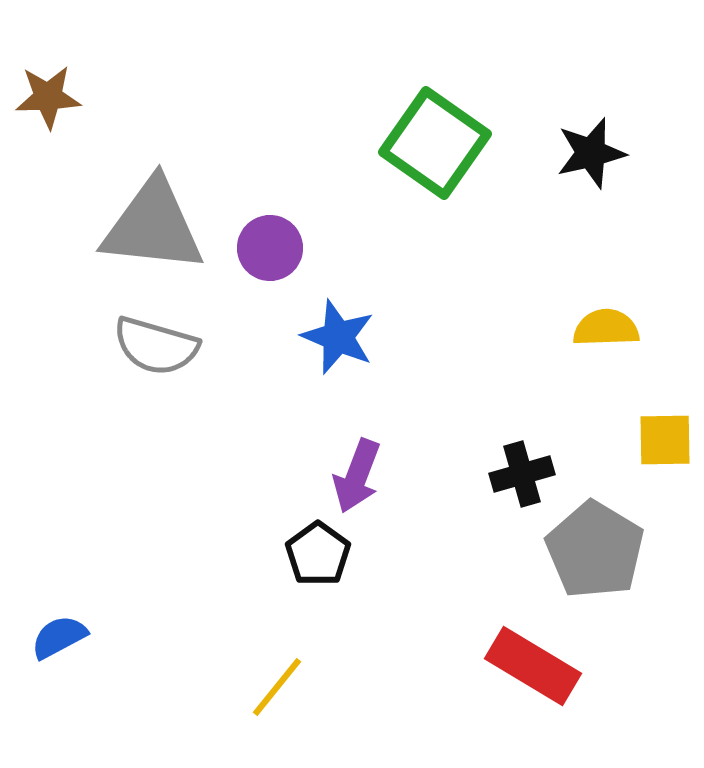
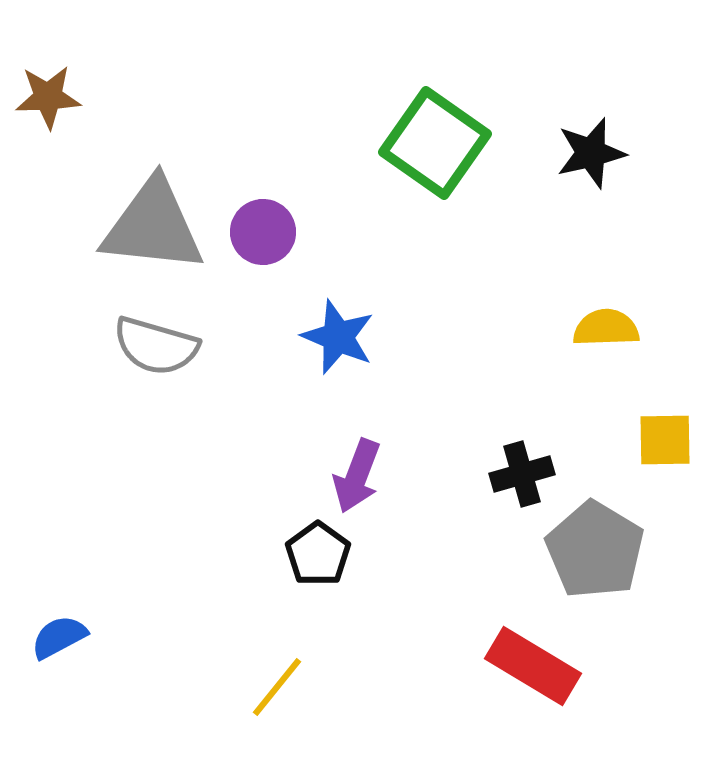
purple circle: moved 7 px left, 16 px up
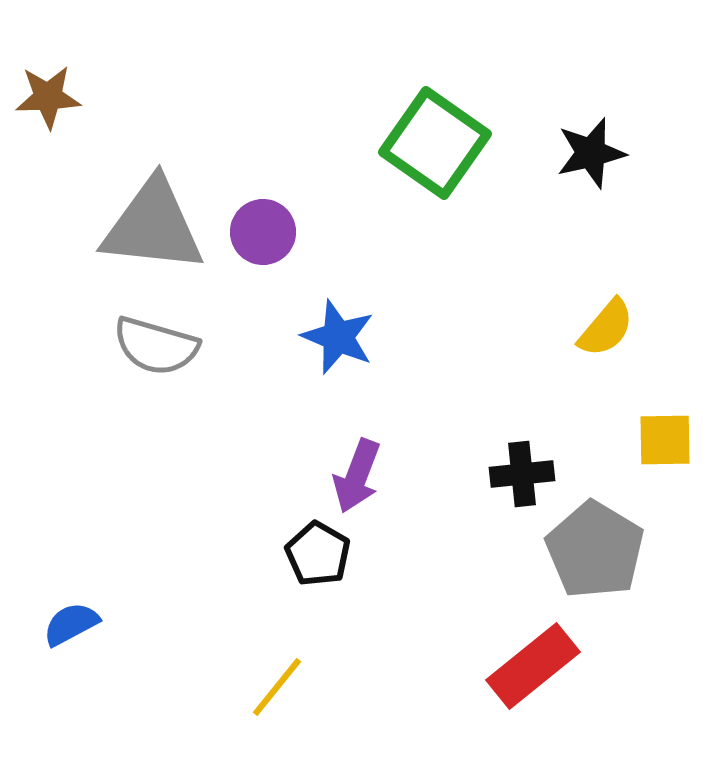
yellow semicircle: rotated 132 degrees clockwise
black cross: rotated 10 degrees clockwise
black pentagon: rotated 6 degrees counterclockwise
blue semicircle: moved 12 px right, 13 px up
red rectangle: rotated 70 degrees counterclockwise
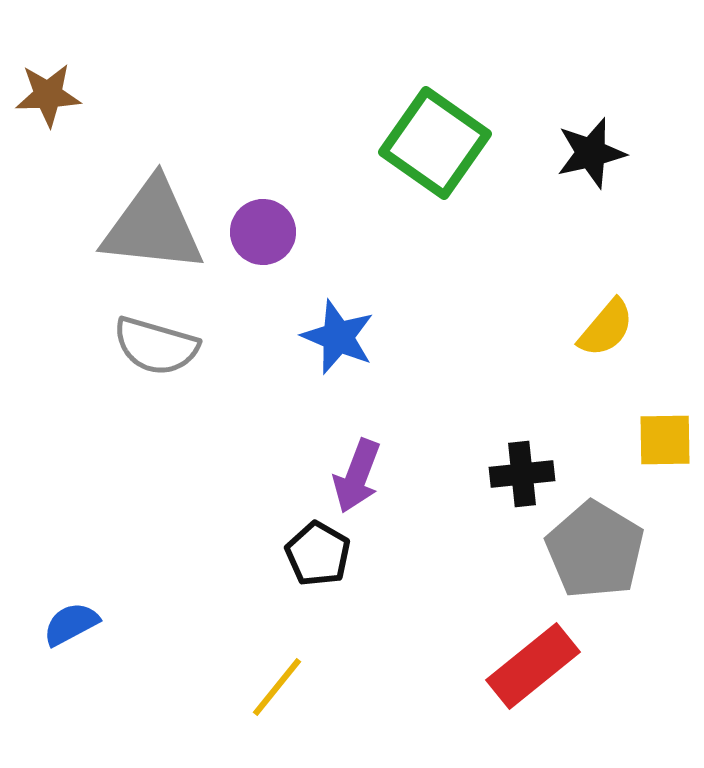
brown star: moved 2 px up
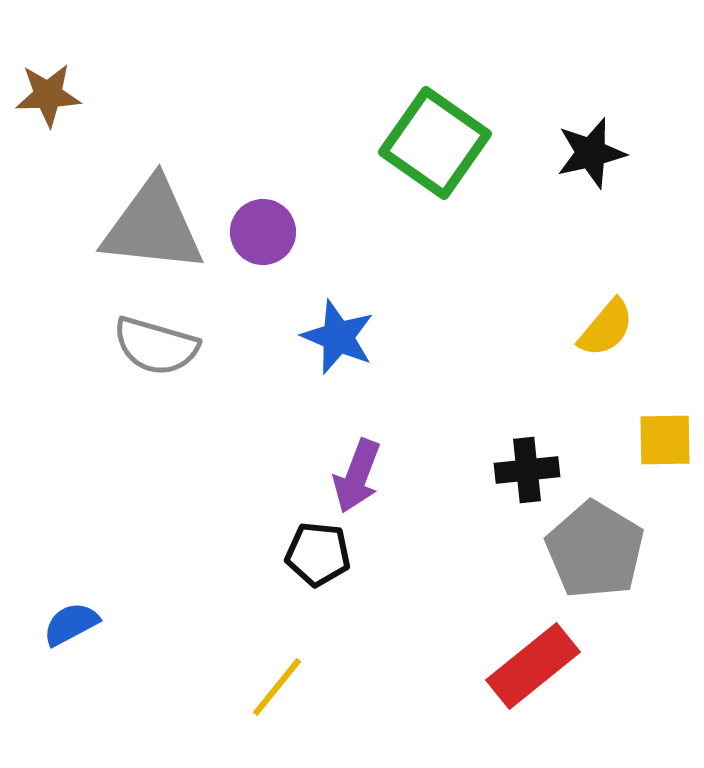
black cross: moved 5 px right, 4 px up
black pentagon: rotated 24 degrees counterclockwise
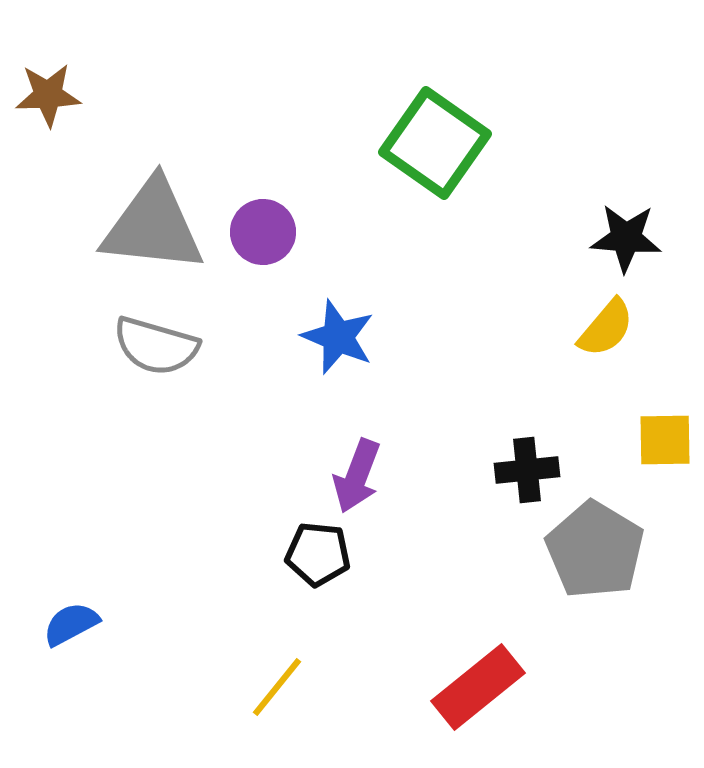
black star: moved 35 px right, 85 px down; rotated 18 degrees clockwise
red rectangle: moved 55 px left, 21 px down
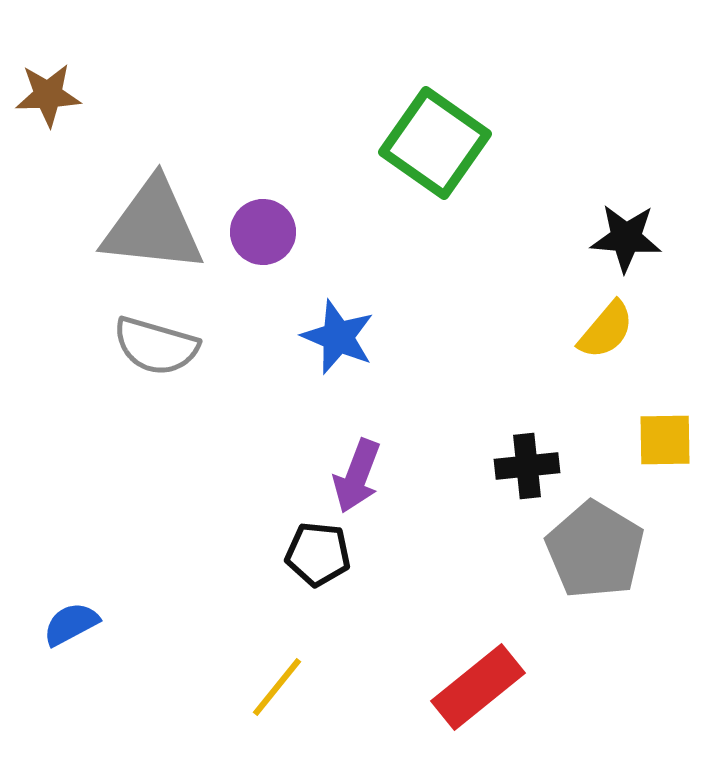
yellow semicircle: moved 2 px down
black cross: moved 4 px up
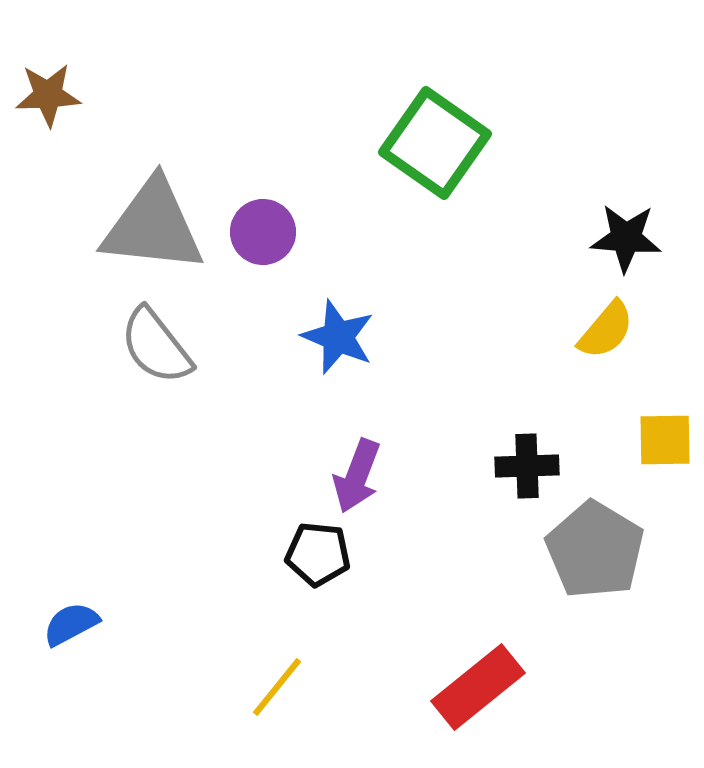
gray semicircle: rotated 36 degrees clockwise
black cross: rotated 4 degrees clockwise
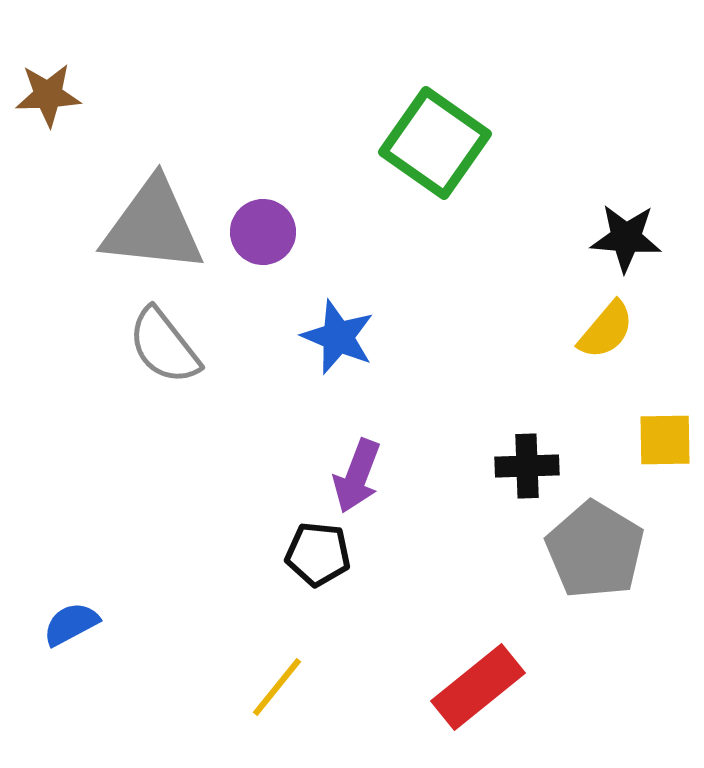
gray semicircle: moved 8 px right
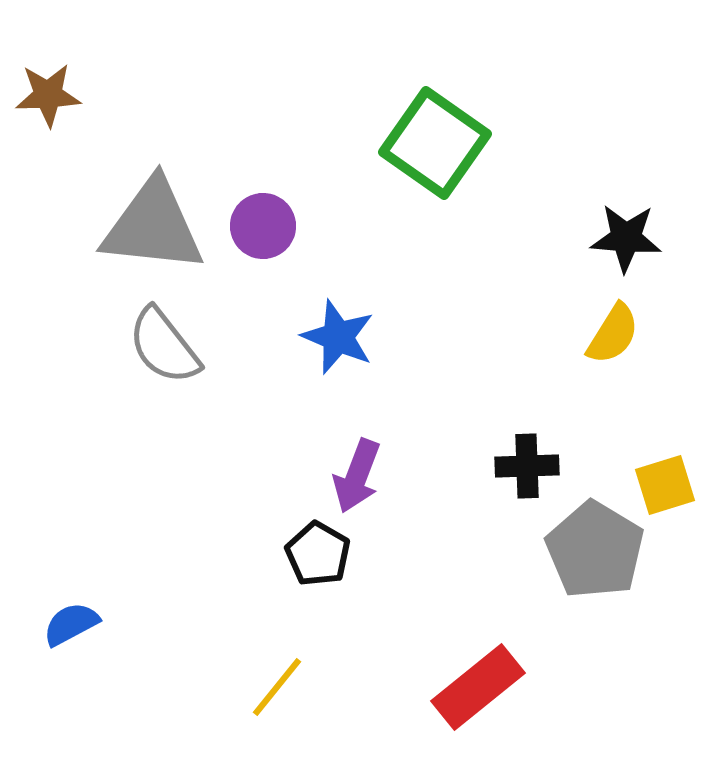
purple circle: moved 6 px up
yellow semicircle: moved 7 px right, 4 px down; rotated 8 degrees counterclockwise
yellow square: moved 45 px down; rotated 16 degrees counterclockwise
black pentagon: rotated 24 degrees clockwise
